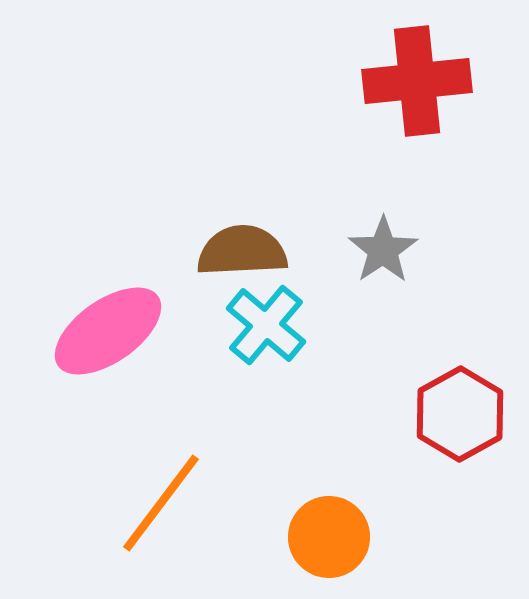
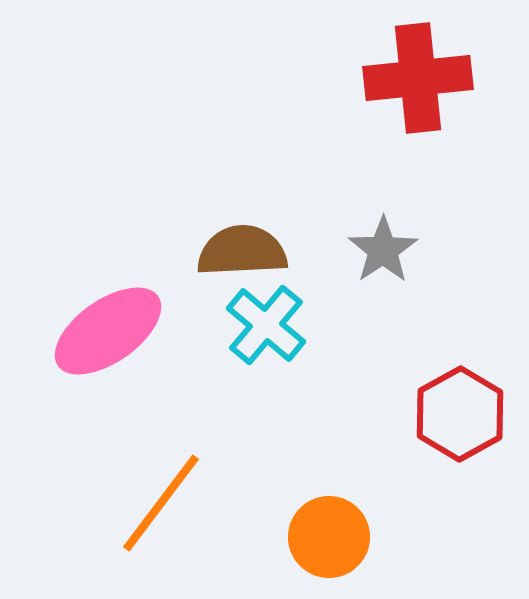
red cross: moved 1 px right, 3 px up
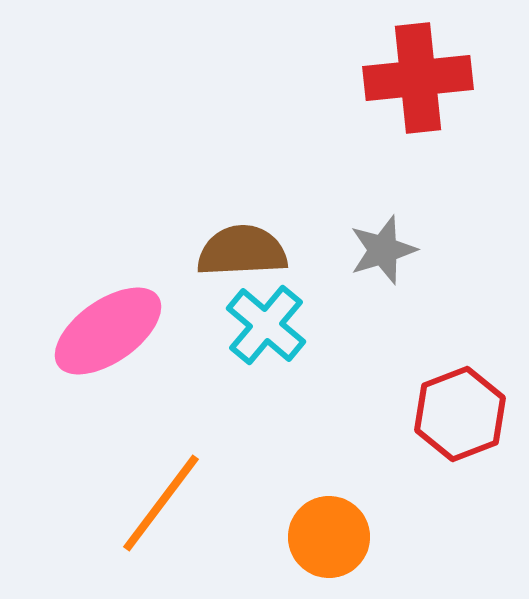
gray star: rotated 16 degrees clockwise
red hexagon: rotated 8 degrees clockwise
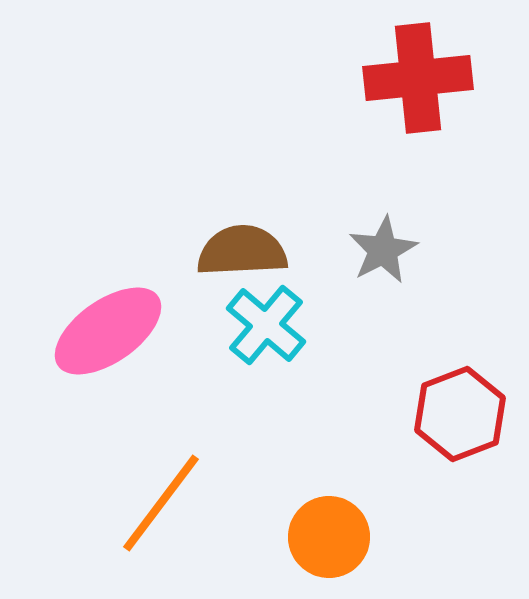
gray star: rotated 10 degrees counterclockwise
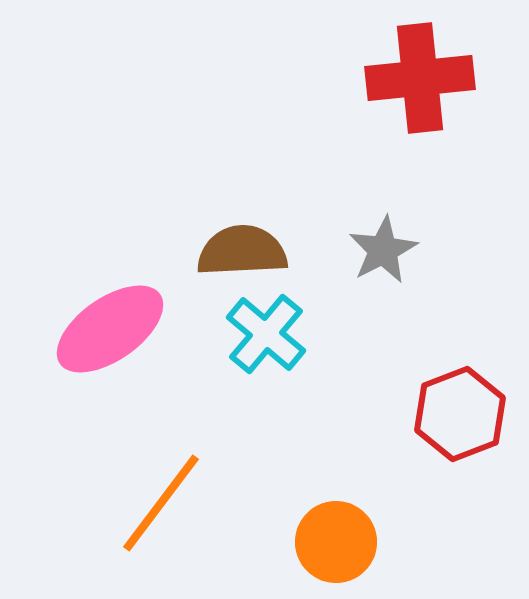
red cross: moved 2 px right
cyan cross: moved 9 px down
pink ellipse: moved 2 px right, 2 px up
orange circle: moved 7 px right, 5 px down
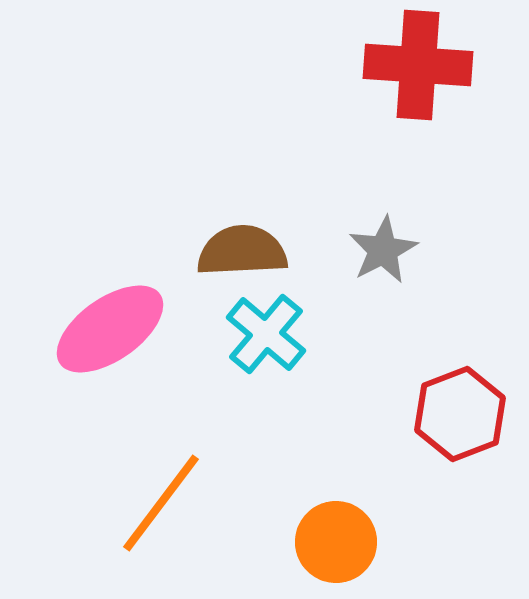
red cross: moved 2 px left, 13 px up; rotated 10 degrees clockwise
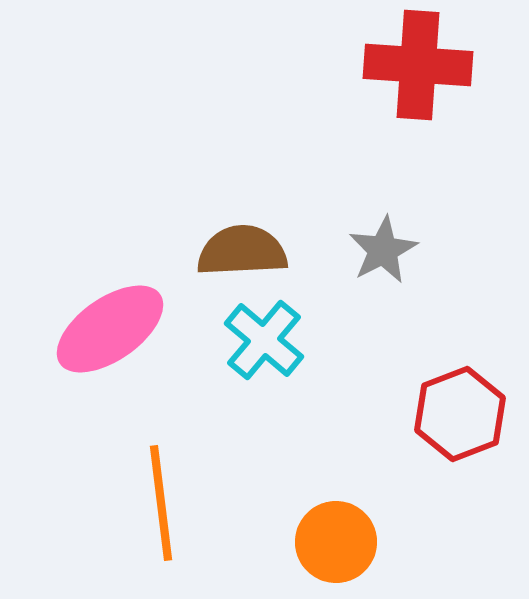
cyan cross: moved 2 px left, 6 px down
orange line: rotated 44 degrees counterclockwise
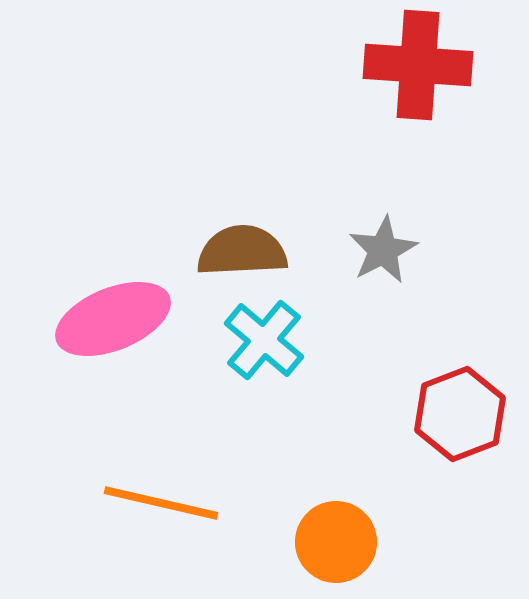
pink ellipse: moved 3 px right, 10 px up; rotated 13 degrees clockwise
orange line: rotated 70 degrees counterclockwise
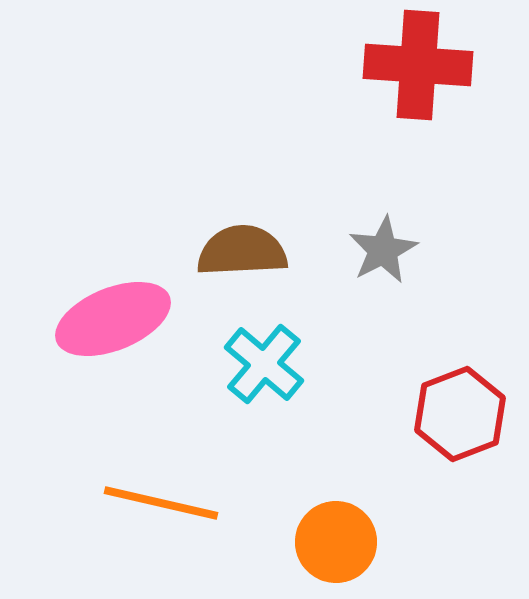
cyan cross: moved 24 px down
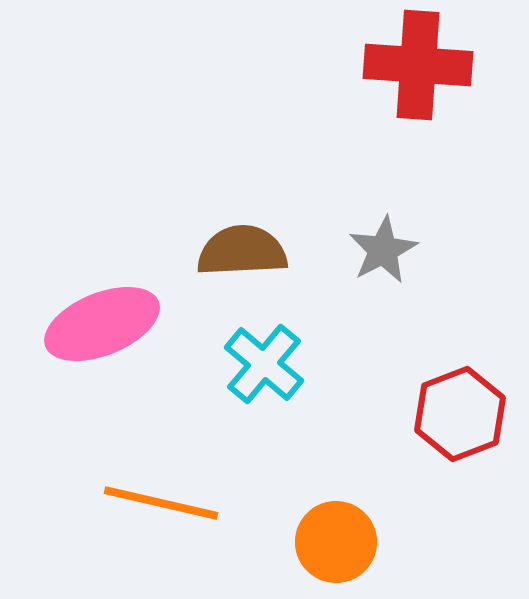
pink ellipse: moved 11 px left, 5 px down
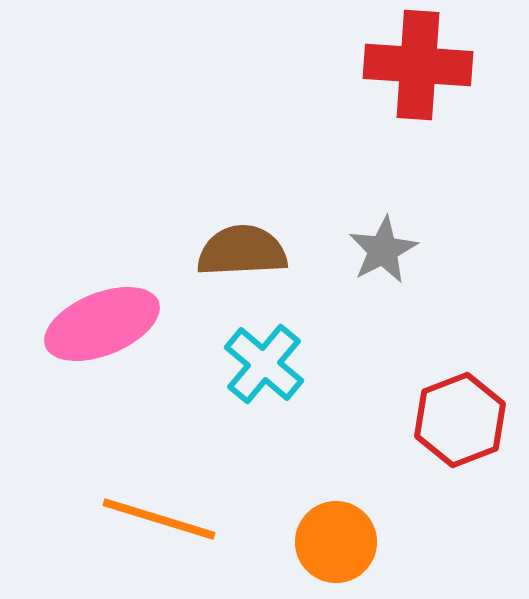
red hexagon: moved 6 px down
orange line: moved 2 px left, 16 px down; rotated 4 degrees clockwise
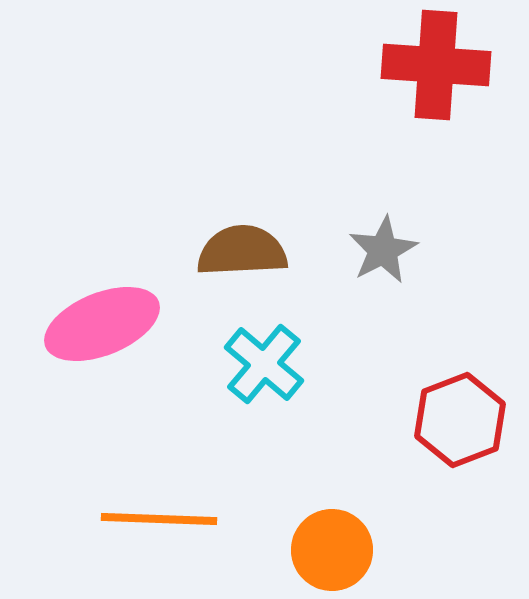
red cross: moved 18 px right
orange line: rotated 15 degrees counterclockwise
orange circle: moved 4 px left, 8 px down
